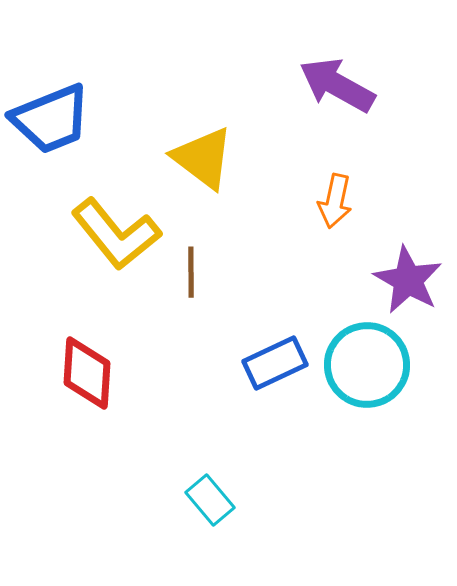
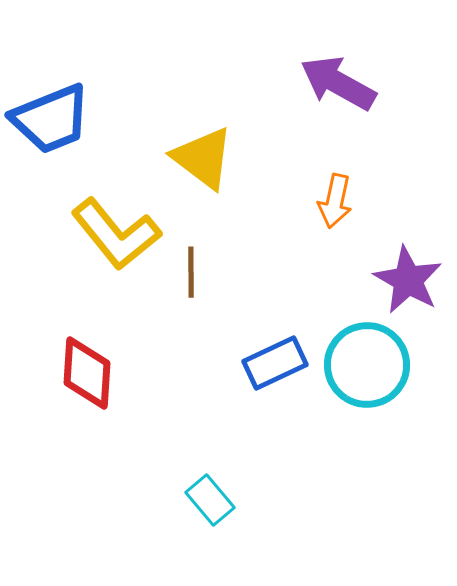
purple arrow: moved 1 px right, 2 px up
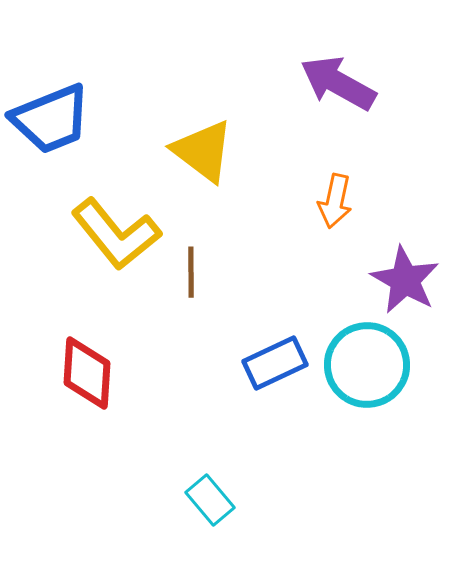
yellow triangle: moved 7 px up
purple star: moved 3 px left
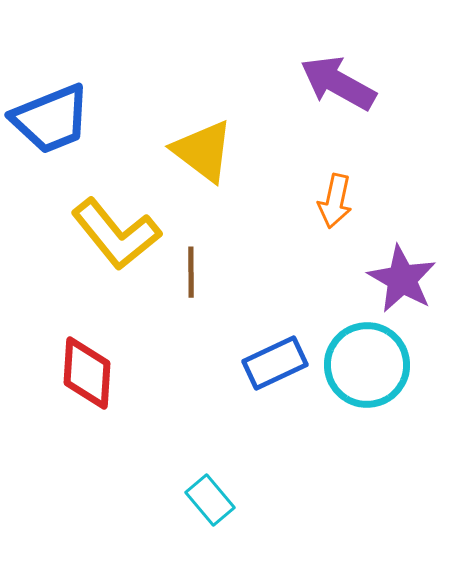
purple star: moved 3 px left, 1 px up
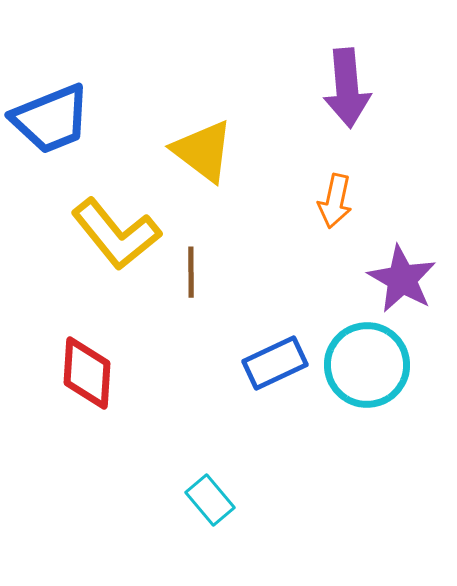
purple arrow: moved 9 px right, 5 px down; rotated 124 degrees counterclockwise
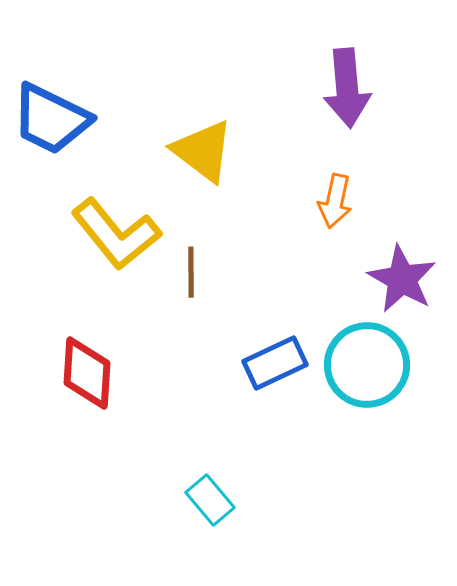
blue trapezoid: rotated 48 degrees clockwise
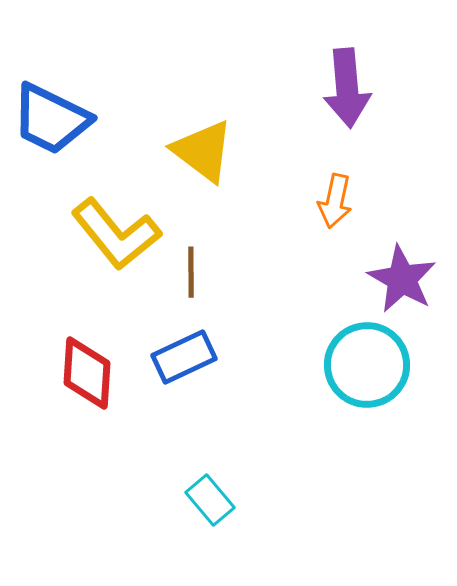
blue rectangle: moved 91 px left, 6 px up
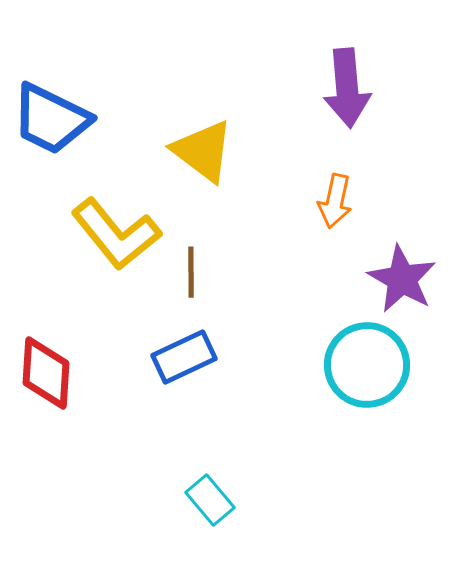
red diamond: moved 41 px left
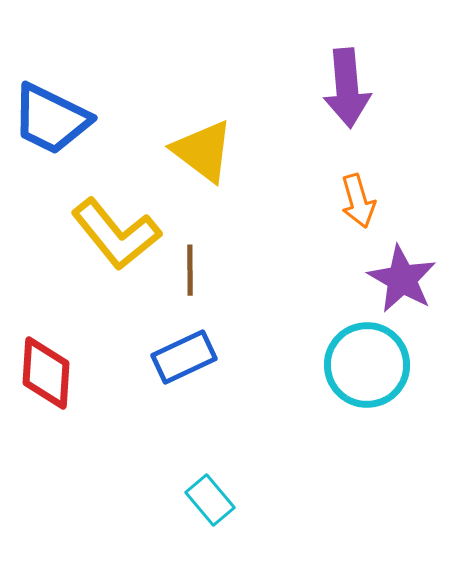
orange arrow: moved 23 px right; rotated 28 degrees counterclockwise
brown line: moved 1 px left, 2 px up
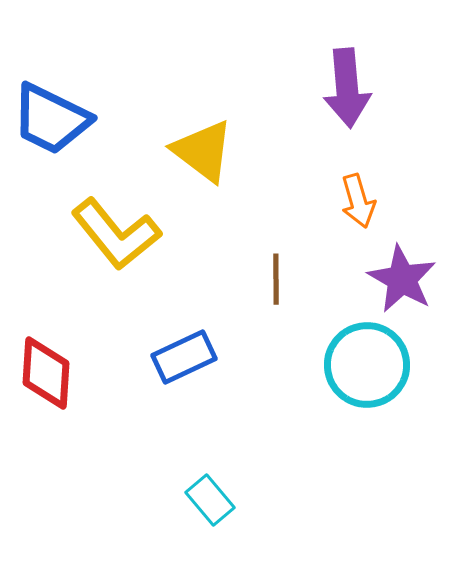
brown line: moved 86 px right, 9 px down
